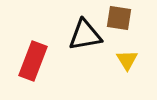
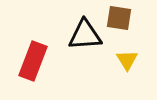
black triangle: rotated 6 degrees clockwise
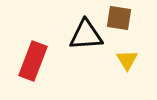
black triangle: moved 1 px right
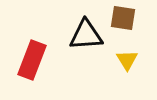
brown square: moved 4 px right
red rectangle: moved 1 px left, 1 px up
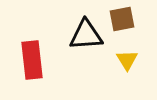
brown square: moved 1 px left, 1 px down; rotated 20 degrees counterclockwise
red rectangle: rotated 27 degrees counterclockwise
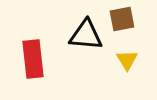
black triangle: rotated 9 degrees clockwise
red rectangle: moved 1 px right, 1 px up
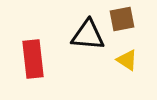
black triangle: moved 2 px right
yellow triangle: rotated 25 degrees counterclockwise
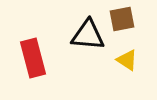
red rectangle: moved 1 px up; rotated 9 degrees counterclockwise
